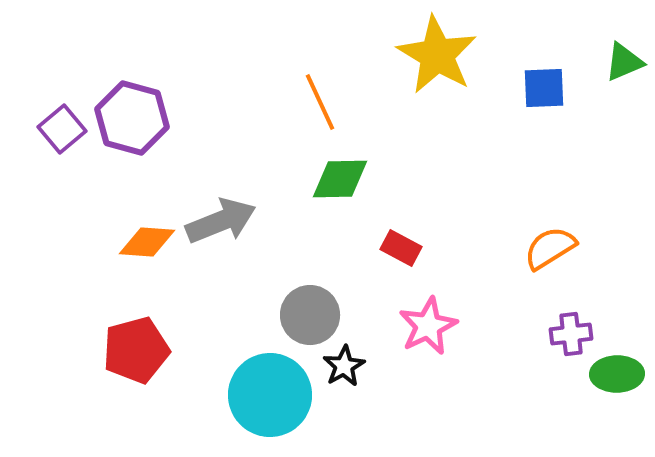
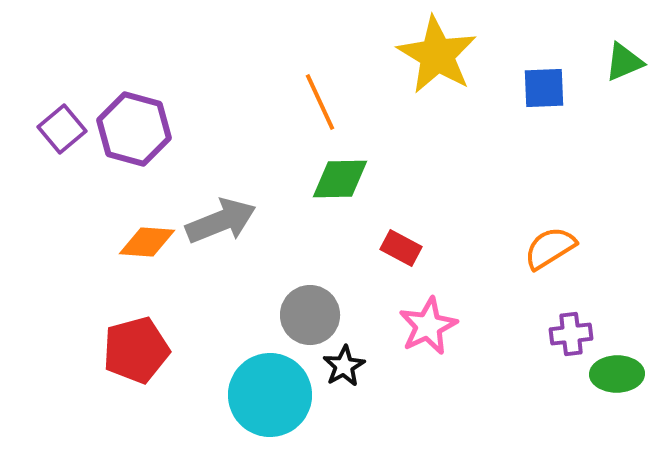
purple hexagon: moved 2 px right, 11 px down
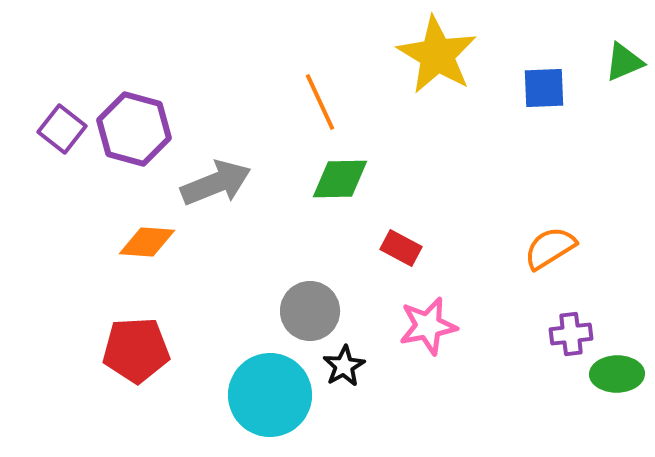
purple square: rotated 12 degrees counterclockwise
gray arrow: moved 5 px left, 38 px up
gray circle: moved 4 px up
pink star: rotated 14 degrees clockwise
red pentagon: rotated 12 degrees clockwise
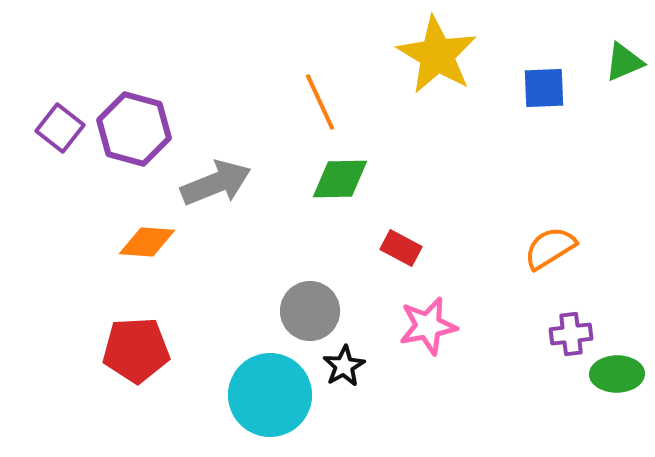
purple square: moved 2 px left, 1 px up
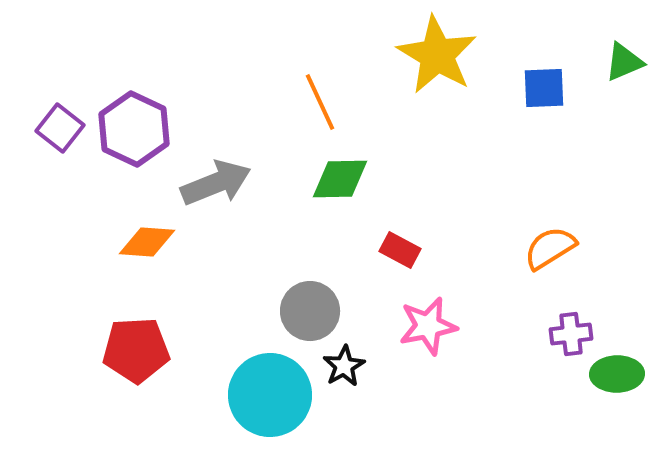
purple hexagon: rotated 10 degrees clockwise
red rectangle: moved 1 px left, 2 px down
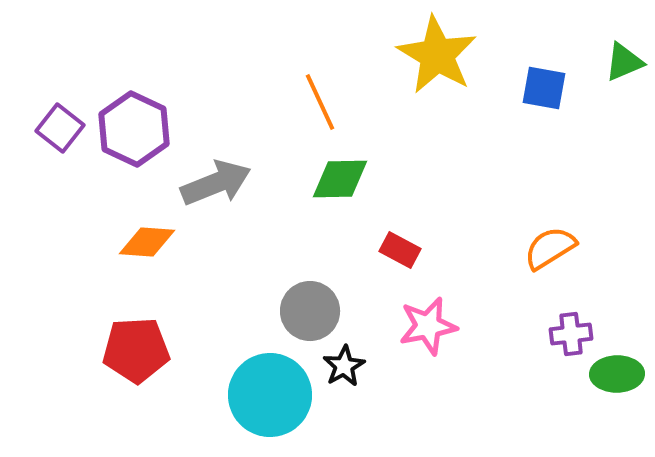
blue square: rotated 12 degrees clockwise
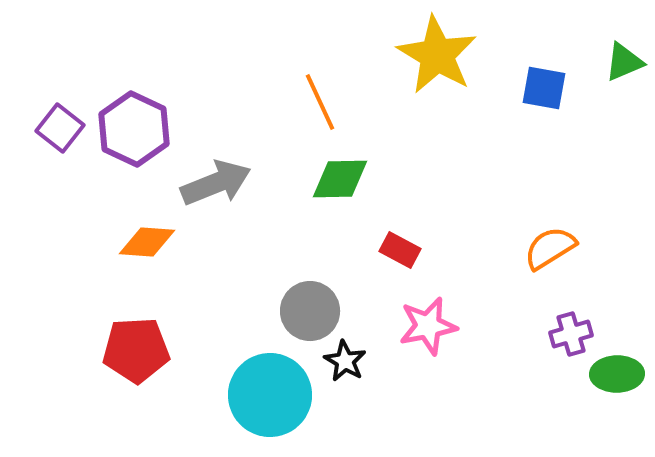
purple cross: rotated 9 degrees counterclockwise
black star: moved 1 px right, 5 px up; rotated 12 degrees counterclockwise
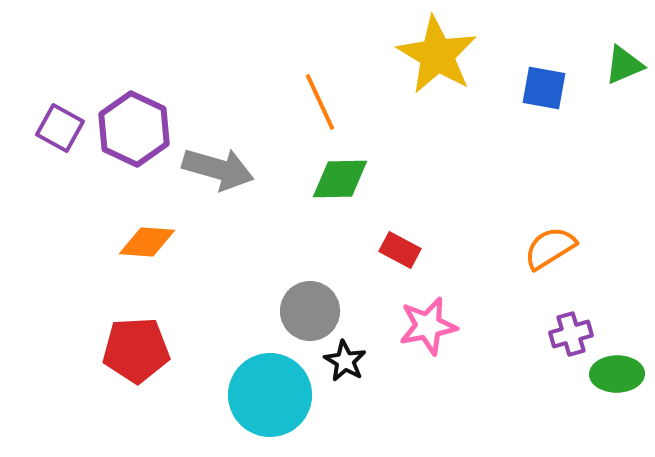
green triangle: moved 3 px down
purple square: rotated 9 degrees counterclockwise
gray arrow: moved 2 px right, 14 px up; rotated 38 degrees clockwise
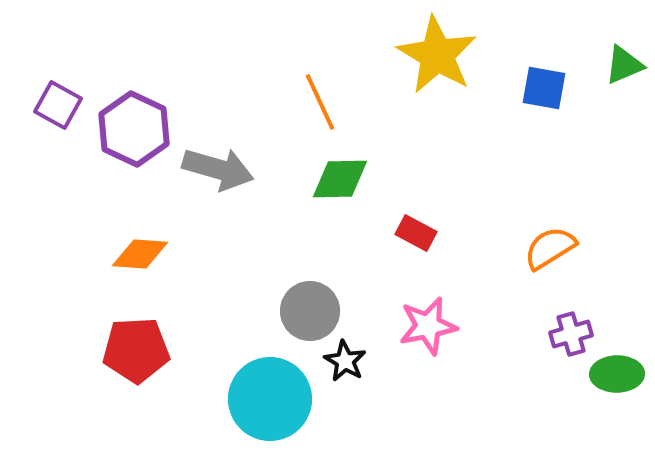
purple square: moved 2 px left, 23 px up
orange diamond: moved 7 px left, 12 px down
red rectangle: moved 16 px right, 17 px up
cyan circle: moved 4 px down
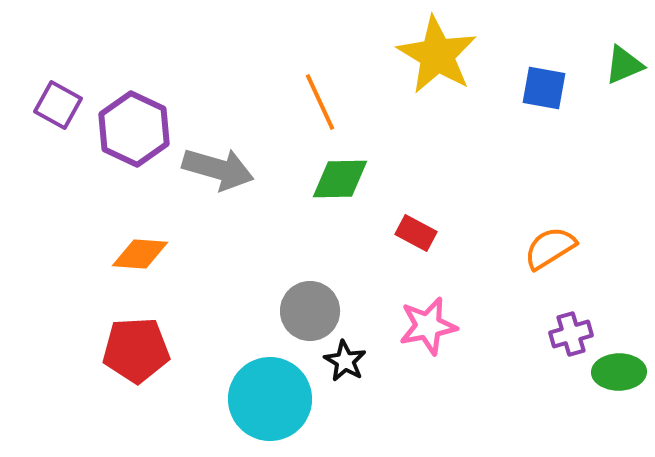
green ellipse: moved 2 px right, 2 px up
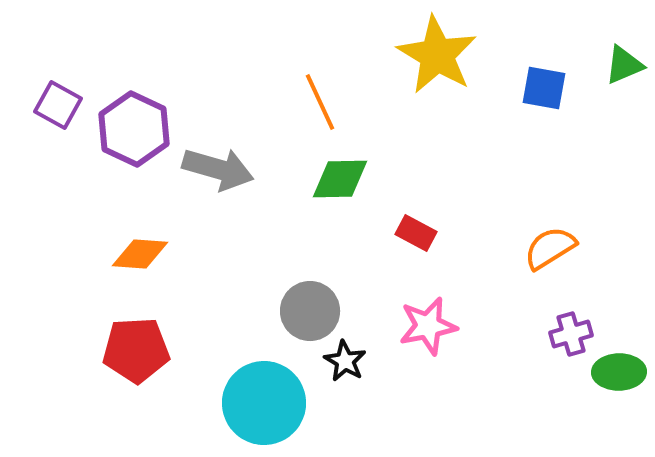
cyan circle: moved 6 px left, 4 px down
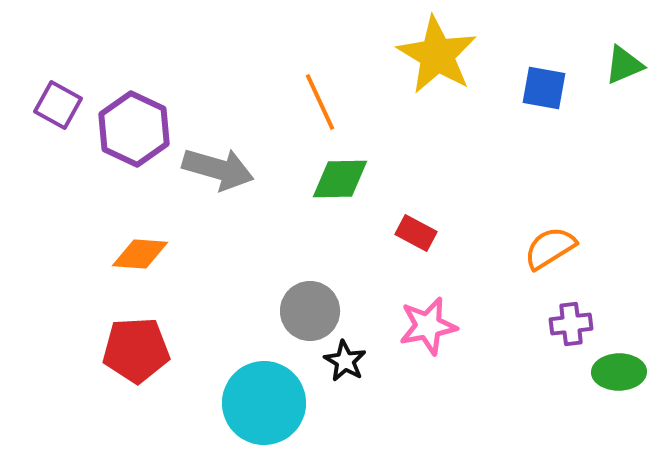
purple cross: moved 10 px up; rotated 9 degrees clockwise
